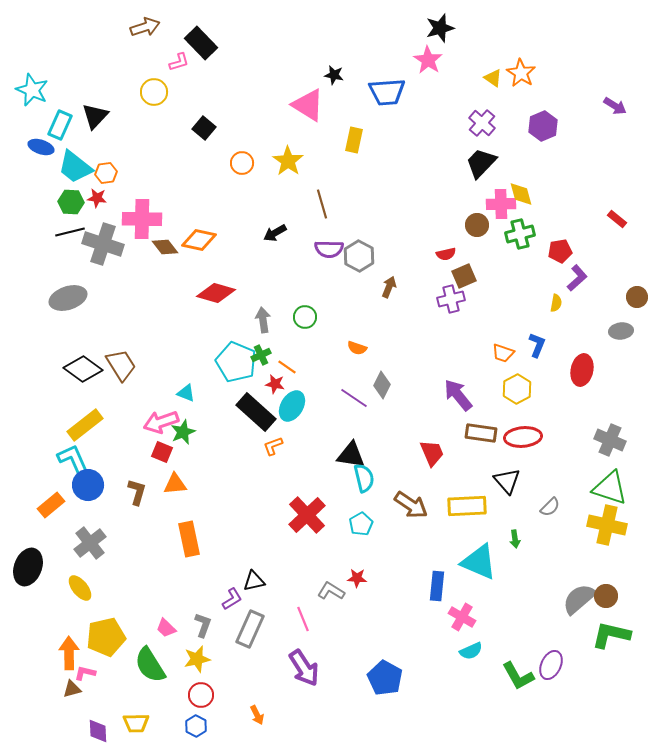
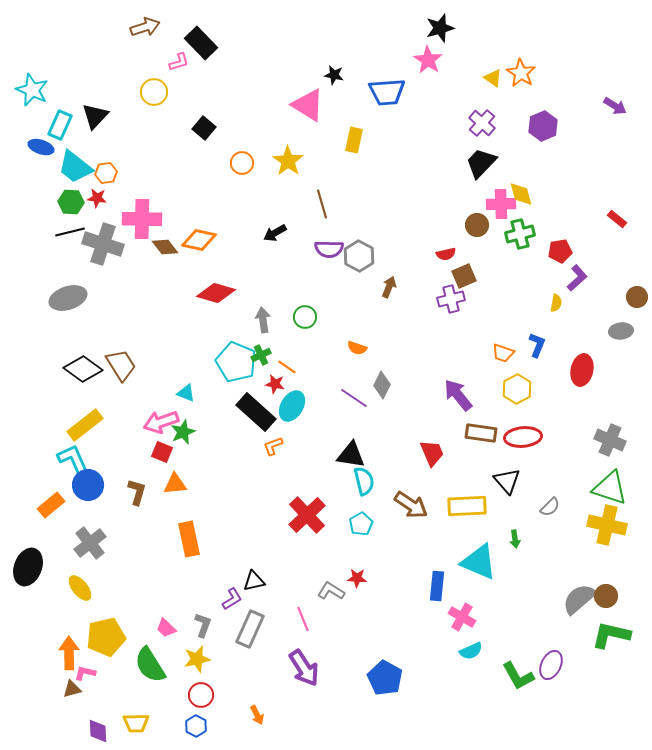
cyan semicircle at (364, 478): moved 3 px down
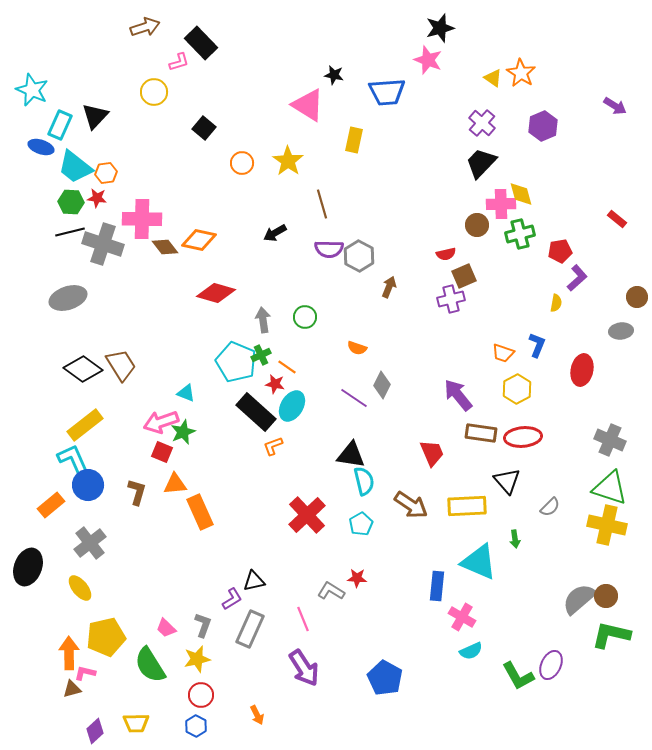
pink star at (428, 60): rotated 12 degrees counterclockwise
orange rectangle at (189, 539): moved 11 px right, 27 px up; rotated 12 degrees counterclockwise
purple diamond at (98, 731): moved 3 px left; rotated 50 degrees clockwise
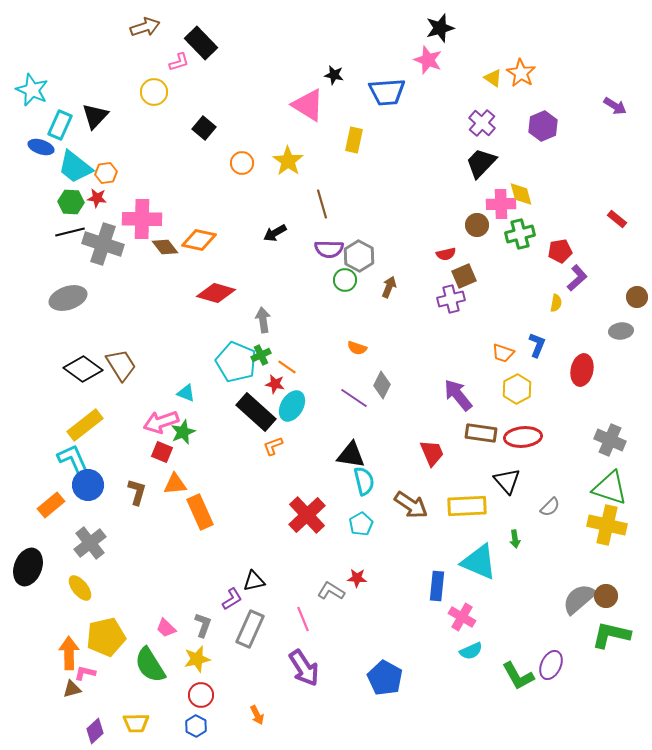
green circle at (305, 317): moved 40 px right, 37 px up
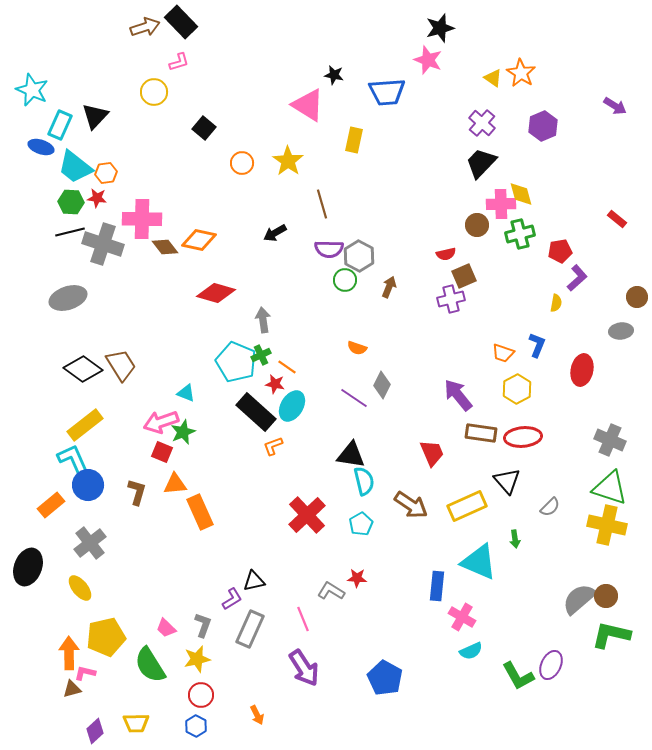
black rectangle at (201, 43): moved 20 px left, 21 px up
yellow rectangle at (467, 506): rotated 21 degrees counterclockwise
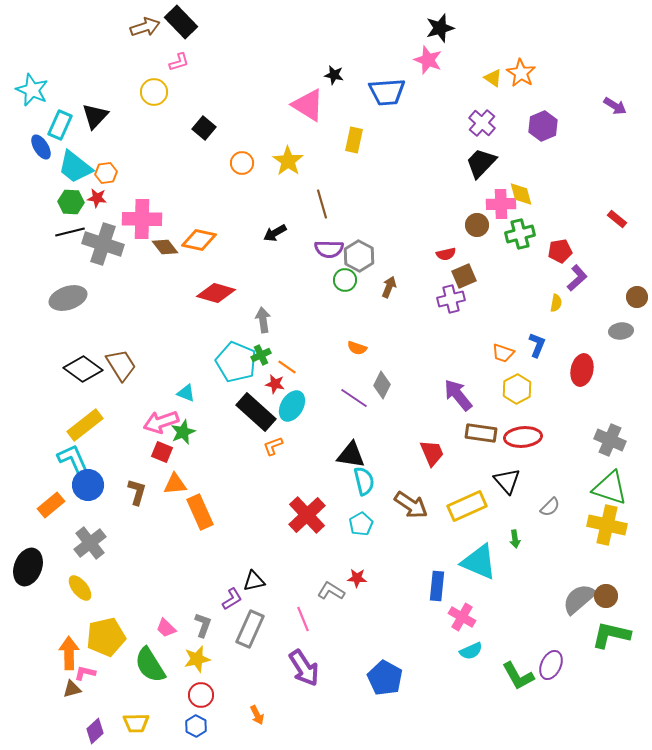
blue ellipse at (41, 147): rotated 40 degrees clockwise
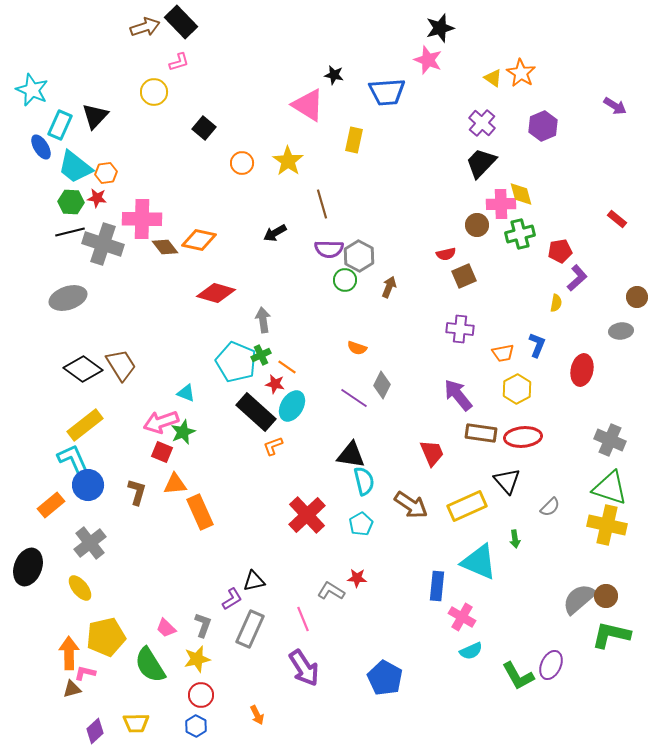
purple cross at (451, 299): moved 9 px right, 30 px down; rotated 20 degrees clockwise
orange trapezoid at (503, 353): rotated 30 degrees counterclockwise
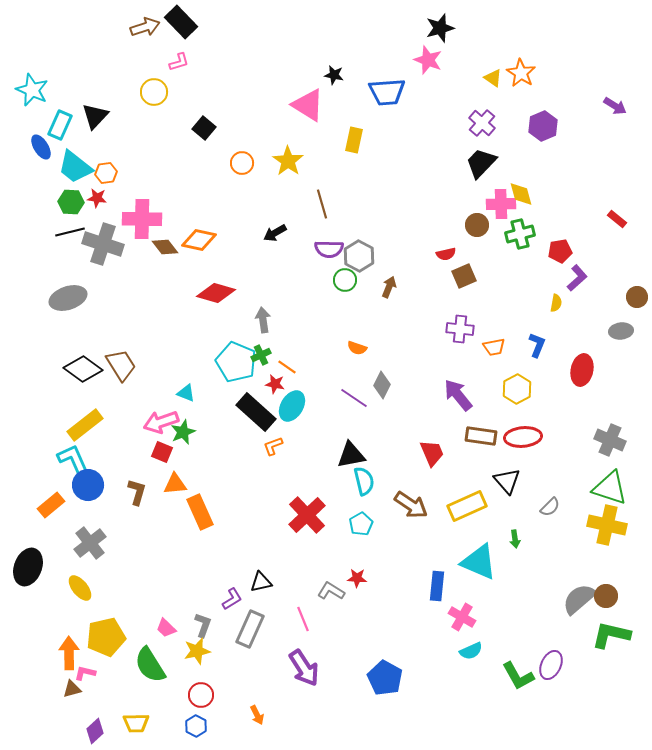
orange trapezoid at (503, 353): moved 9 px left, 6 px up
brown rectangle at (481, 433): moved 3 px down
black triangle at (351, 455): rotated 20 degrees counterclockwise
black triangle at (254, 581): moved 7 px right, 1 px down
yellow star at (197, 659): moved 8 px up
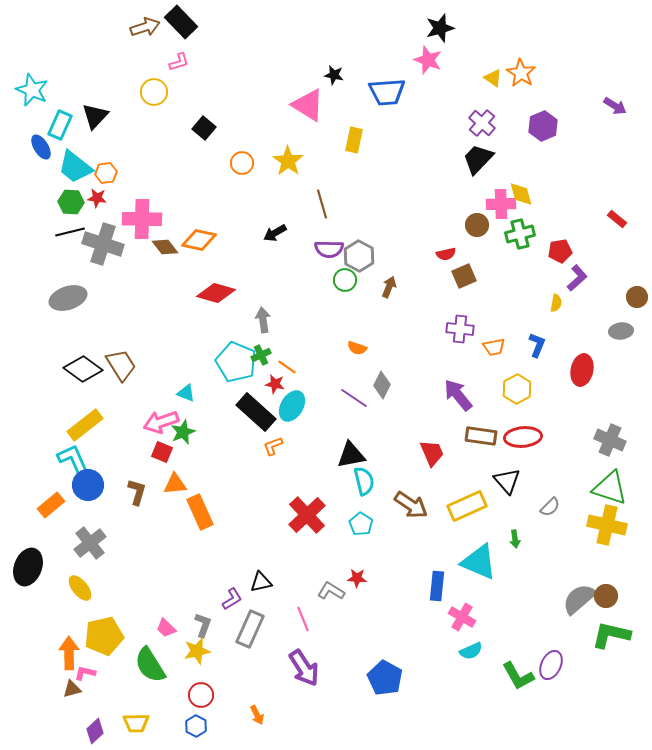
black trapezoid at (481, 163): moved 3 px left, 4 px up
cyan pentagon at (361, 524): rotated 10 degrees counterclockwise
yellow pentagon at (106, 637): moved 2 px left, 1 px up
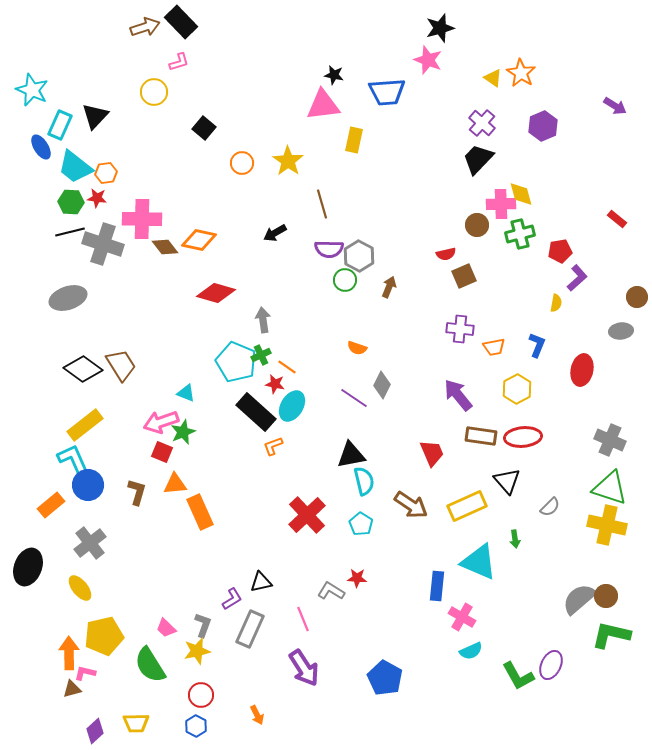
pink triangle at (308, 105): moved 15 px right; rotated 39 degrees counterclockwise
